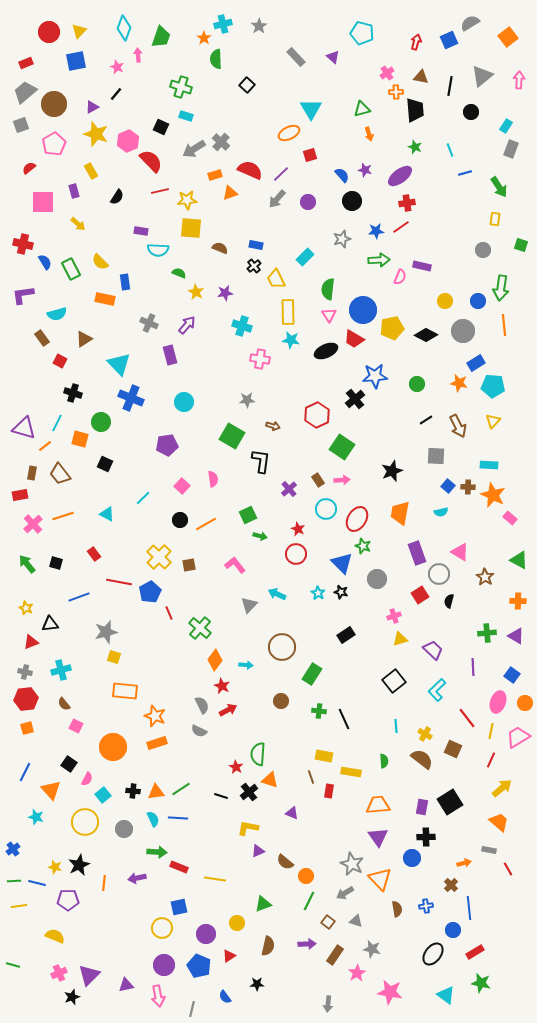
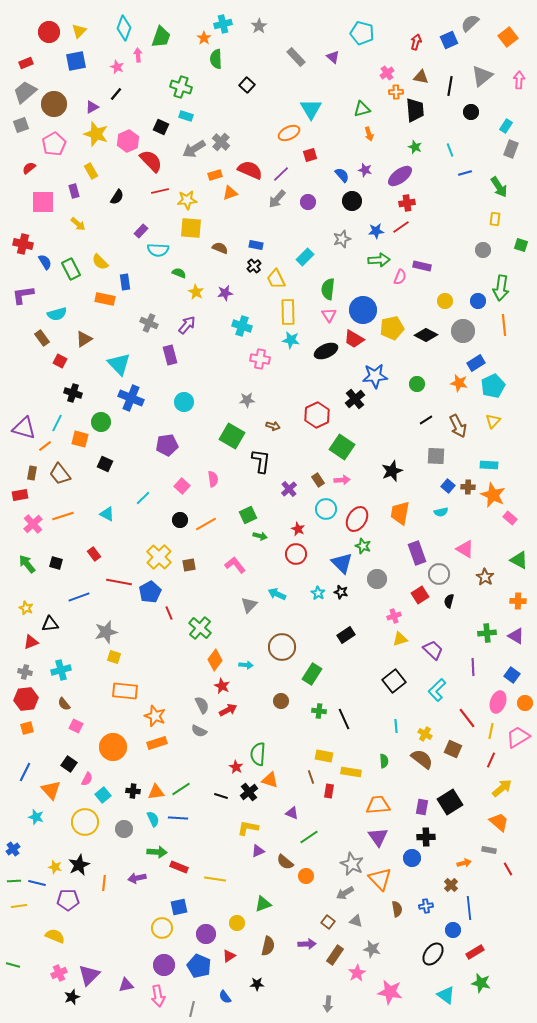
gray semicircle at (470, 23): rotated 12 degrees counterclockwise
purple rectangle at (141, 231): rotated 56 degrees counterclockwise
cyan pentagon at (493, 386): rotated 30 degrees counterclockwise
pink triangle at (460, 552): moved 5 px right, 3 px up
green line at (309, 901): moved 64 px up; rotated 30 degrees clockwise
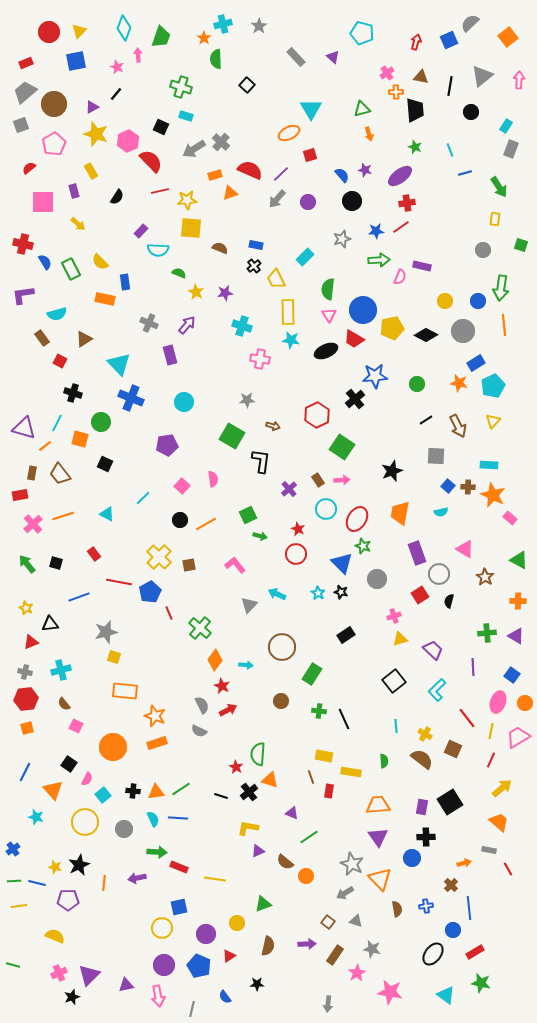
orange triangle at (51, 790): moved 2 px right
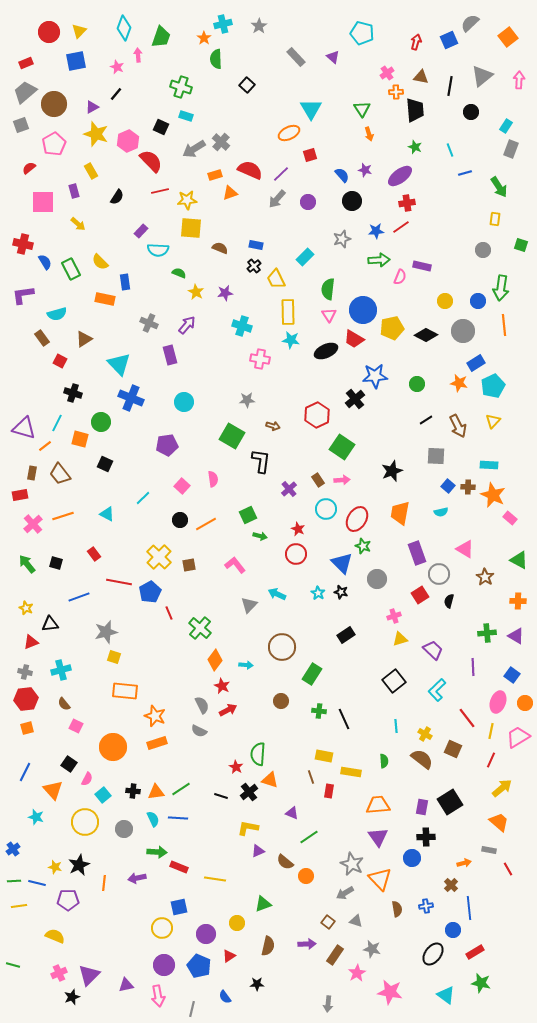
green triangle at (362, 109): rotated 48 degrees counterclockwise
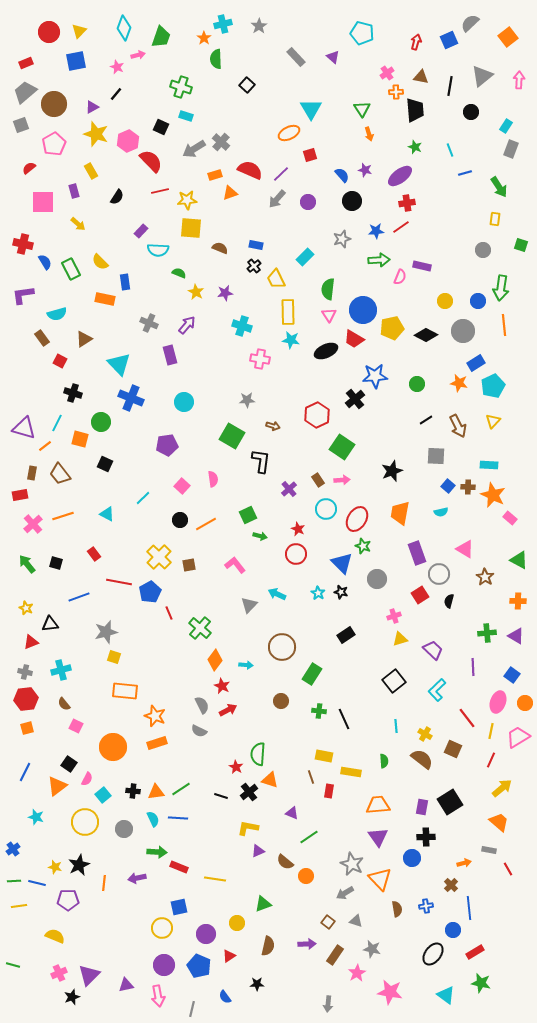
pink arrow at (138, 55): rotated 80 degrees clockwise
orange triangle at (53, 790): moved 4 px right, 4 px up; rotated 35 degrees clockwise
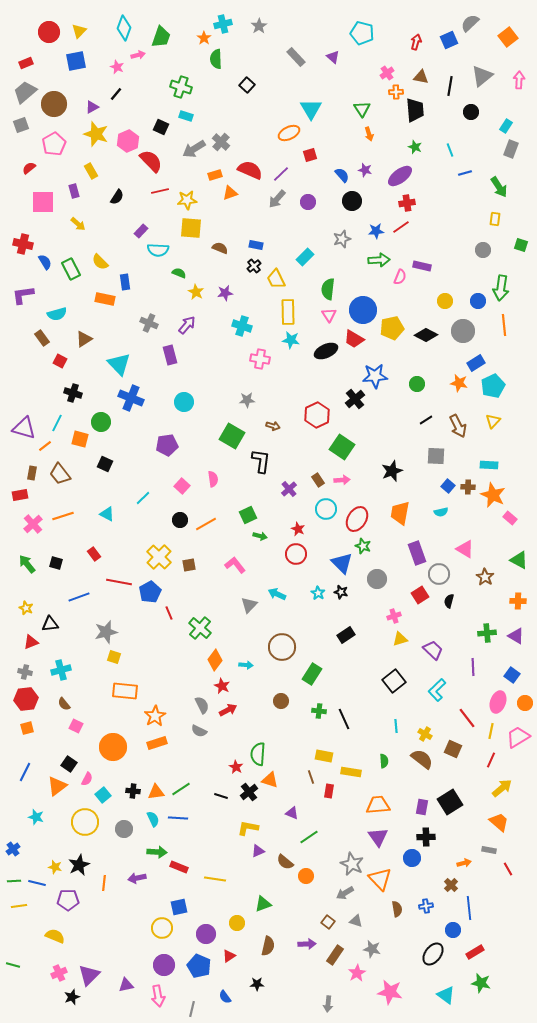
orange star at (155, 716): rotated 20 degrees clockwise
